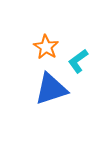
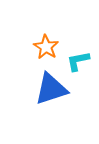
cyan L-shape: rotated 25 degrees clockwise
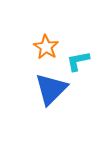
blue triangle: rotated 27 degrees counterclockwise
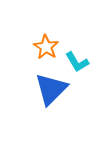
cyan L-shape: moved 1 px left, 1 px down; rotated 110 degrees counterclockwise
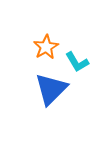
orange star: rotated 10 degrees clockwise
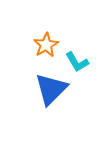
orange star: moved 2 px up
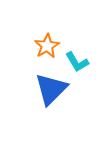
orange star: moved 1 px right, 1 px down
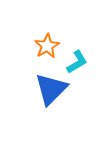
cyan L-shape: rotated 90 degrees counterclockwise
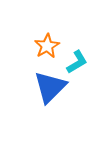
blue triangle: moved 1 px left, 2 px up
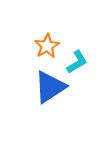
blue triangle: rotated 12 degrees clockwise
